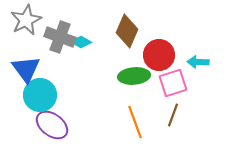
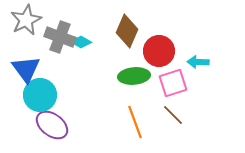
red circle: moved 4 px up
brown line: rotated 65 degrees counterclockwise
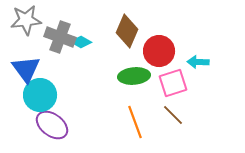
gray star: rotated 20 degrees clockwise
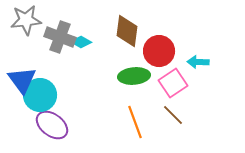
brown diamond: rotated 16 degrees counterclockwise
blue triangle: moved 4 px left, 11 px down
pink square: rotated 16 degrees counterclockwise
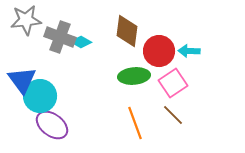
cyan arrow: moved 9 px left, 11 px up
cyan circle: moved 1 px down
orange line: moved 1 px down
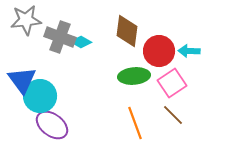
pink square: moved 1 px left
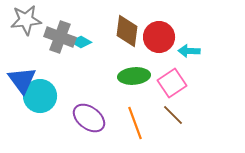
red circle: moved 14 px up
purple ellipse: moved 37 px right, 7 px up
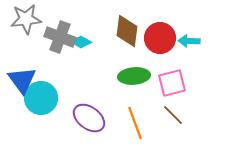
gray star: moved 1 px up
red circle: moved 1 px right, 1 px down
cyan arrow: moved 10 px up
pink square: rotated 20 degrees clockwise
cyan circle: moved 1 px right, 2 px down
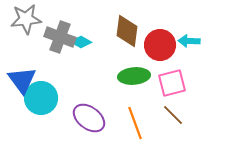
red circle: moved 7 px down
